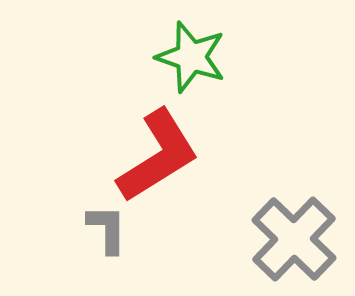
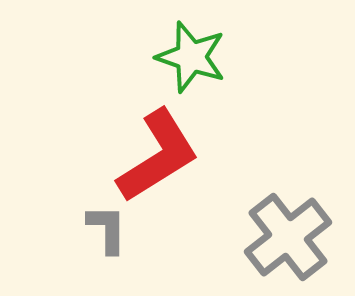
gray cross: moved 6 px left, 2 px up; rotated 8 degrees clockwise
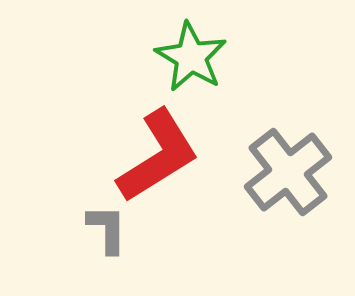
green star: rotated 12 degrees clockwise
gray cross: moved 65 px up
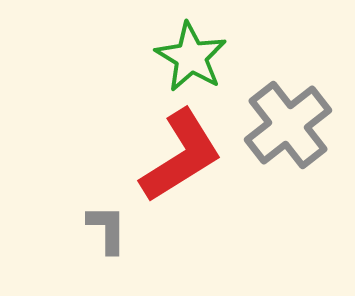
red L-shape: moved 23 px right
gray cross: moved 47 px up
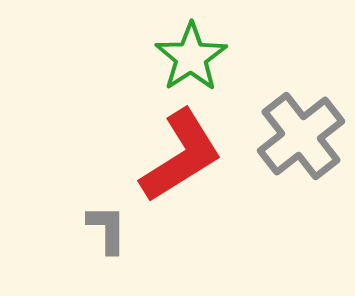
green star: rotated 8 degrees clockwise
gray cross: moved 13 px right, 11 px down
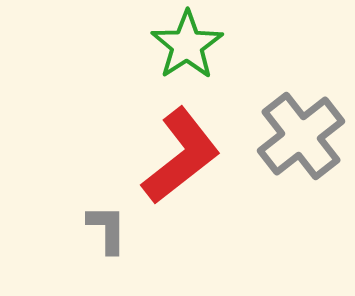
green star: moved 4 px left, 12 px up
red L-shape: rotated 6 degrees counterclockwise
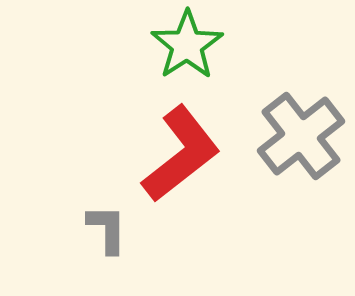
red L-shape: moved 2 px up
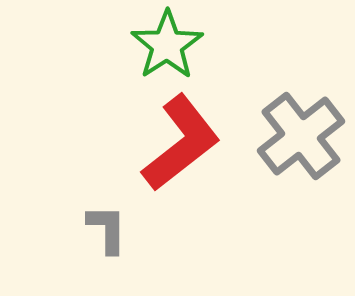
green star: moved 20 px left
red L-shape: moved 11 px up
